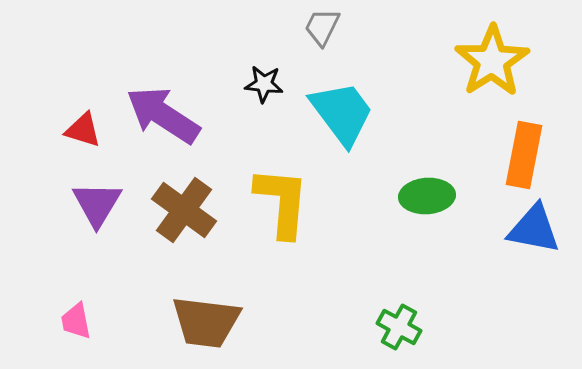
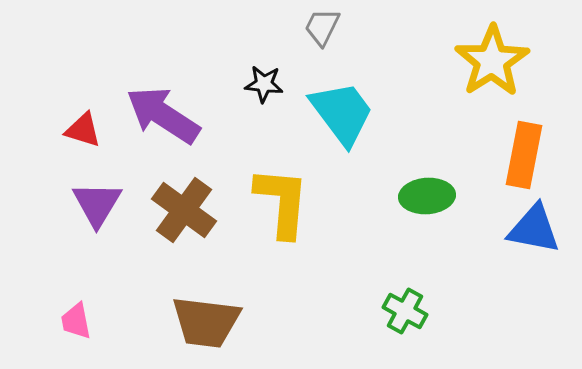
green cross: moved 6 px right, 16 px up
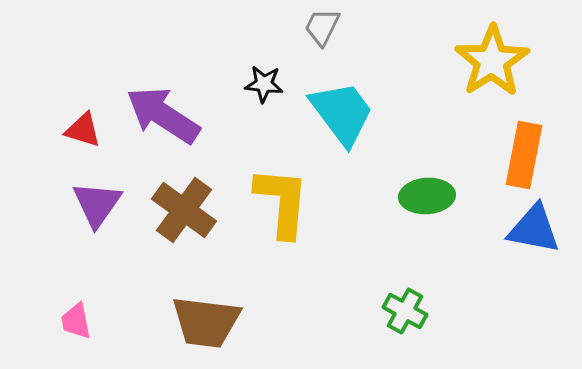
purple triangle: rotated 4 degrees clockwise
